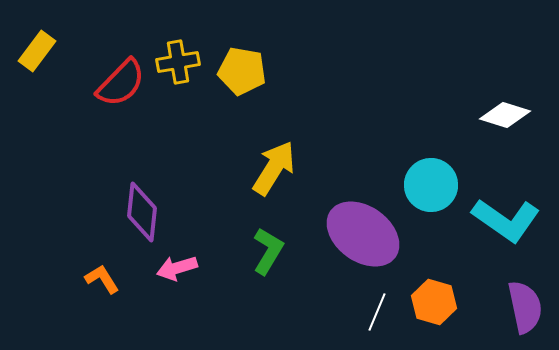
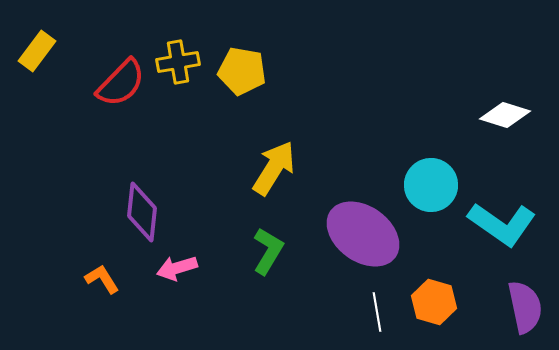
cyan L-shape: moved 4 px left, 4 px down
white line: rotated 33 degrees counterclockwise
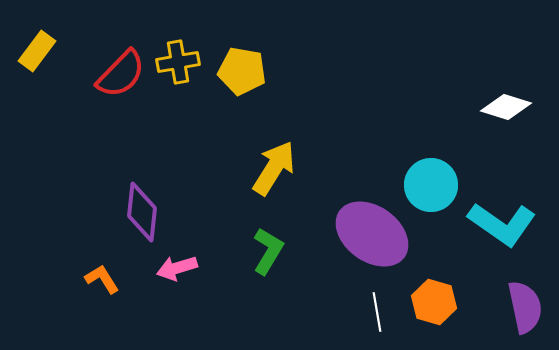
red semicircle: moved 9 px up
white diamond: moved 1 px right, 8 px up
purple ellipse: moved 9 px right
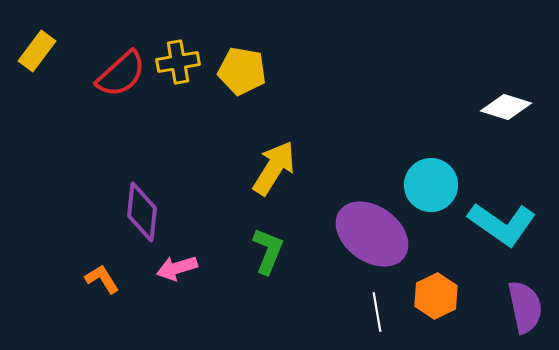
red semicircle: rotated 4 degrees clockwise
green L-shape: rotated 9 degrees counterclockwise
orange hexagon: moved 2 px right, 6 px up; rotated 18 degrees clockwise
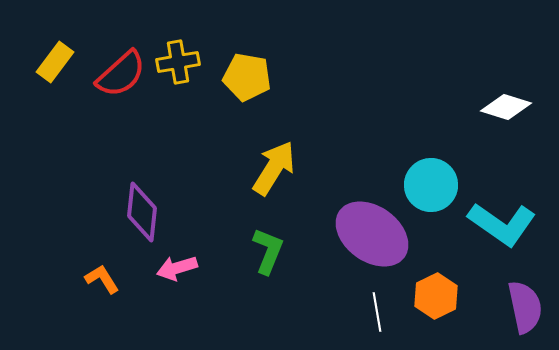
yellow rectangle: moved 18 px right, 11 px down
yellow pentagon: moved 5 px right, 6 px down
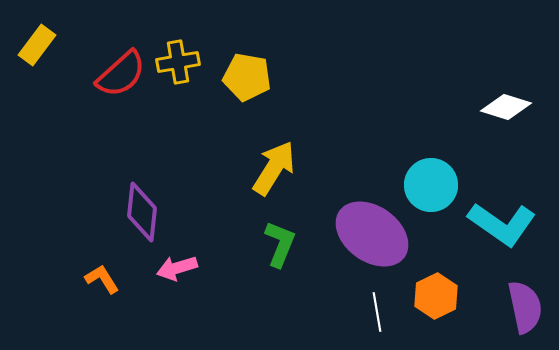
yellow rectangle: moved 18 px left, 17 px up
green L-shape: moved 12 px right, 7 px up
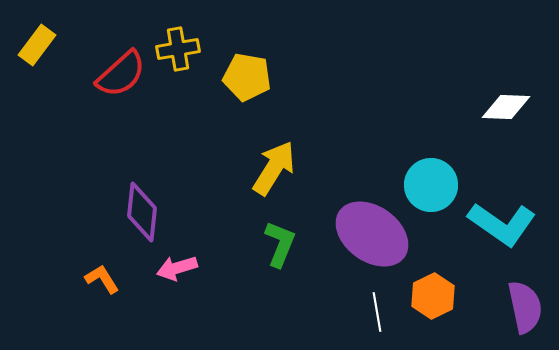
yellow cross: moved 13 px up
white diamond: rotated 15 degrees counterclockwise
orange hexagon: moved 3 px left
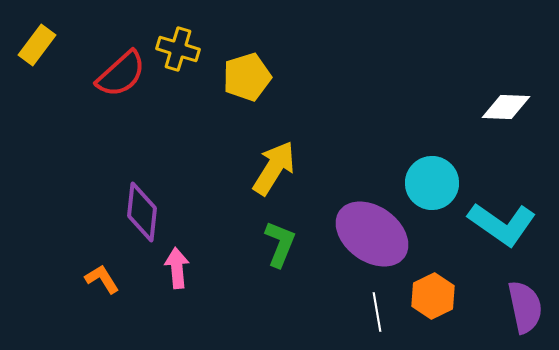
yellow cross: rotated 27 degrees clockwise
yellow pentagon: rotated 27 degrees counterclockwise
cyan circle: moved 1 px right, 2 px up
pink arrow: rotated 102 degrees clockwise
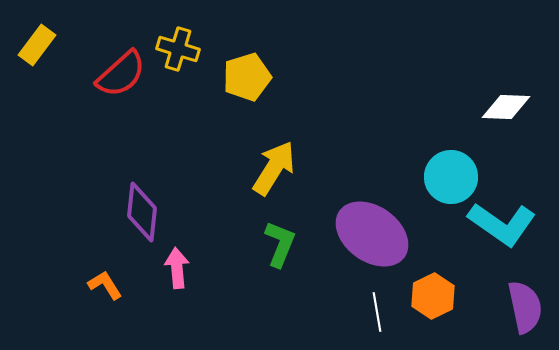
cyan circle: moved 19 px right, 6 px up
orange L-shape: moved 3 px right, 6 px down
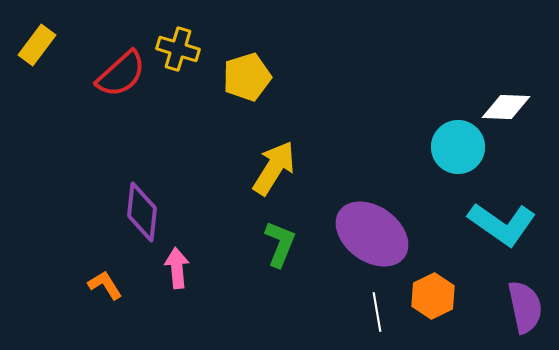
cyan circle: moved 7 px right, 30 px up
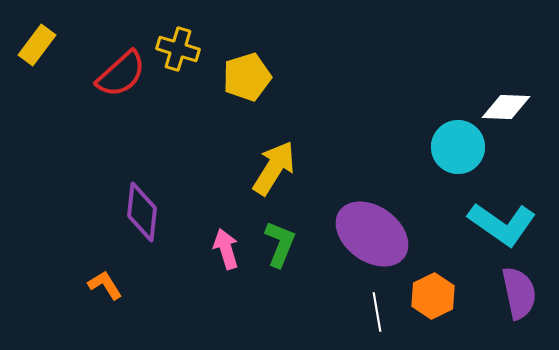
pink arrow: moved 49 px right, 19 px up; rotated 12 degrees counterclockwise
purple semicircle: moved 6 px left, 14 px up
